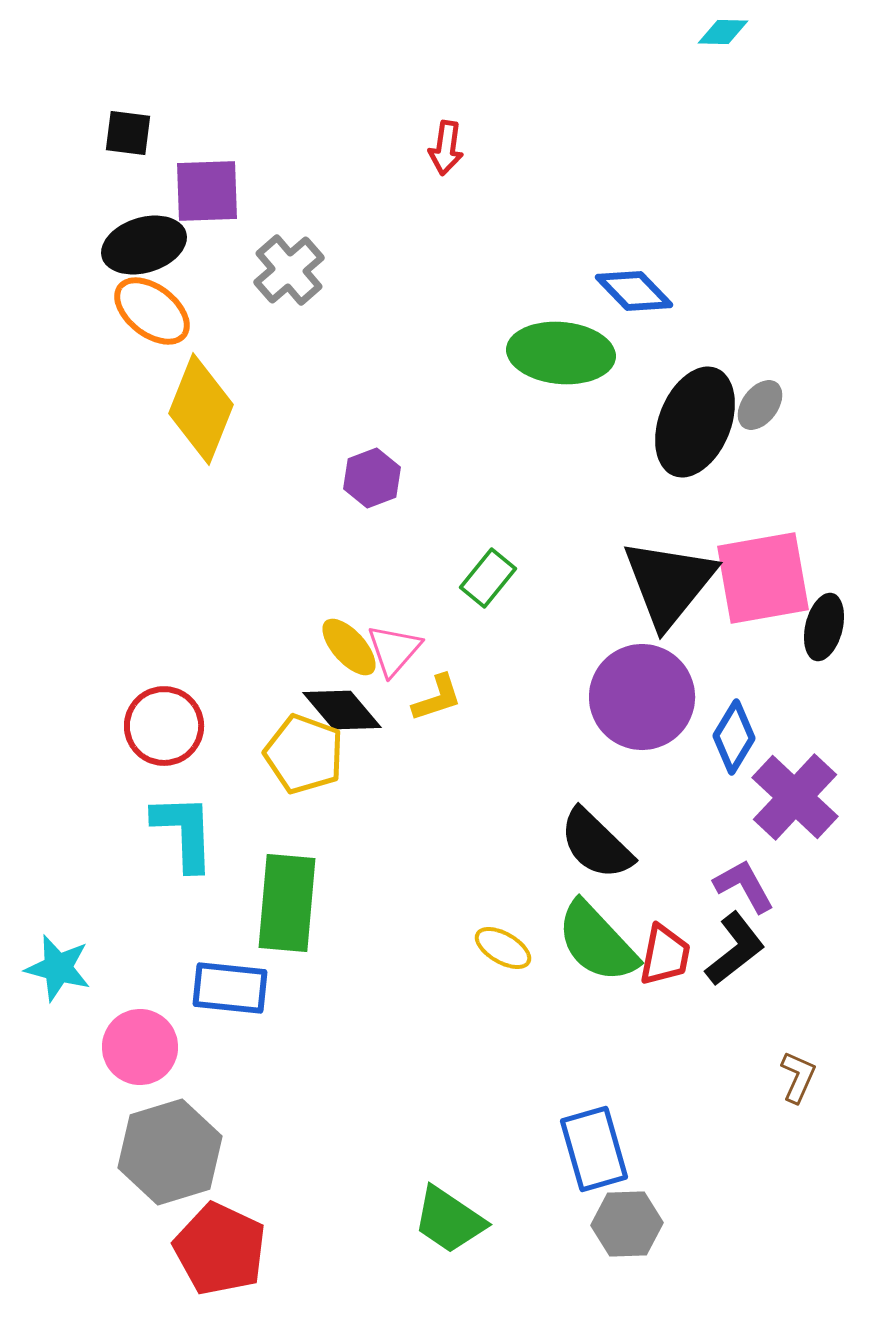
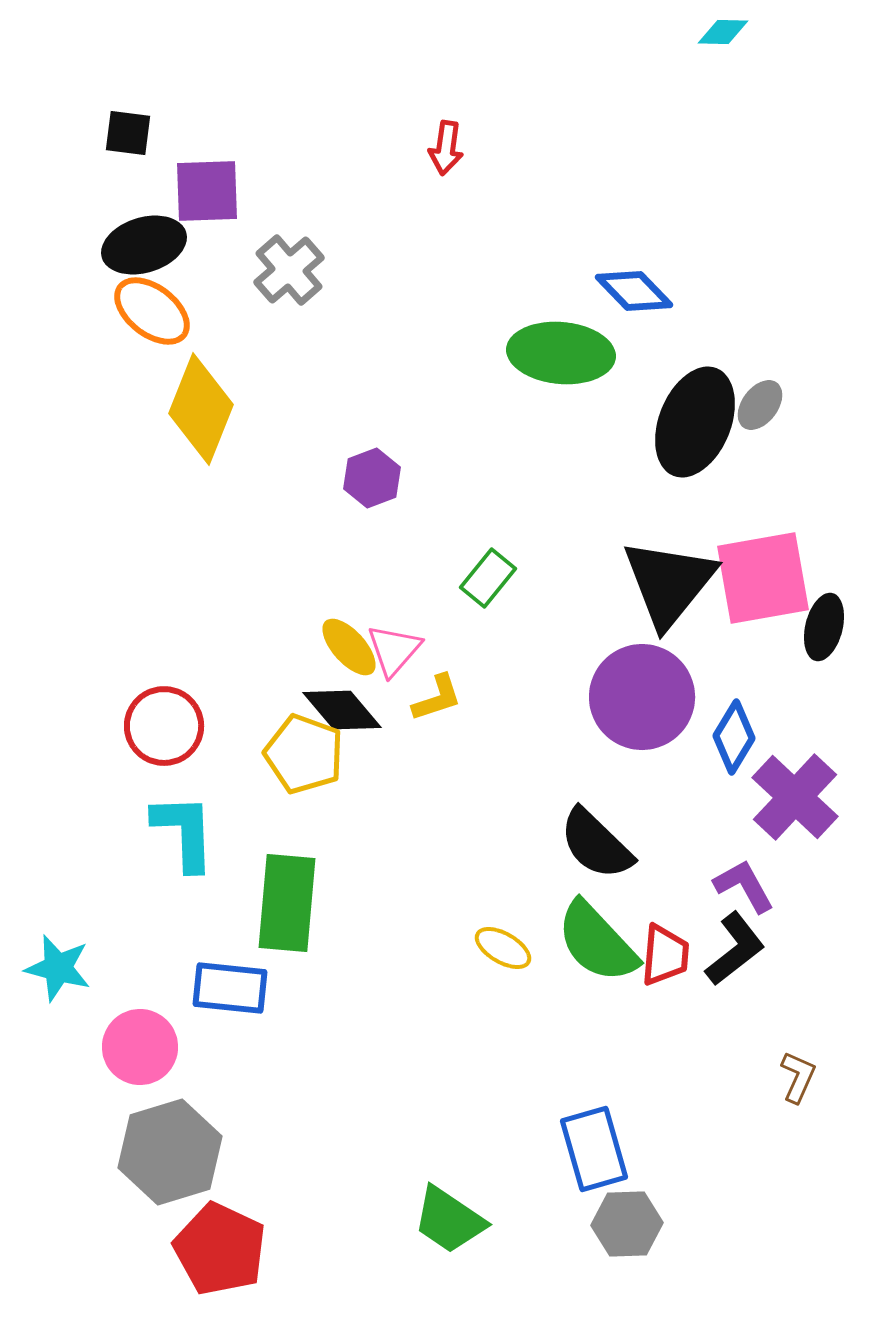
red trapezoid at (665, 955): rotated 6 degrees counterclockwise
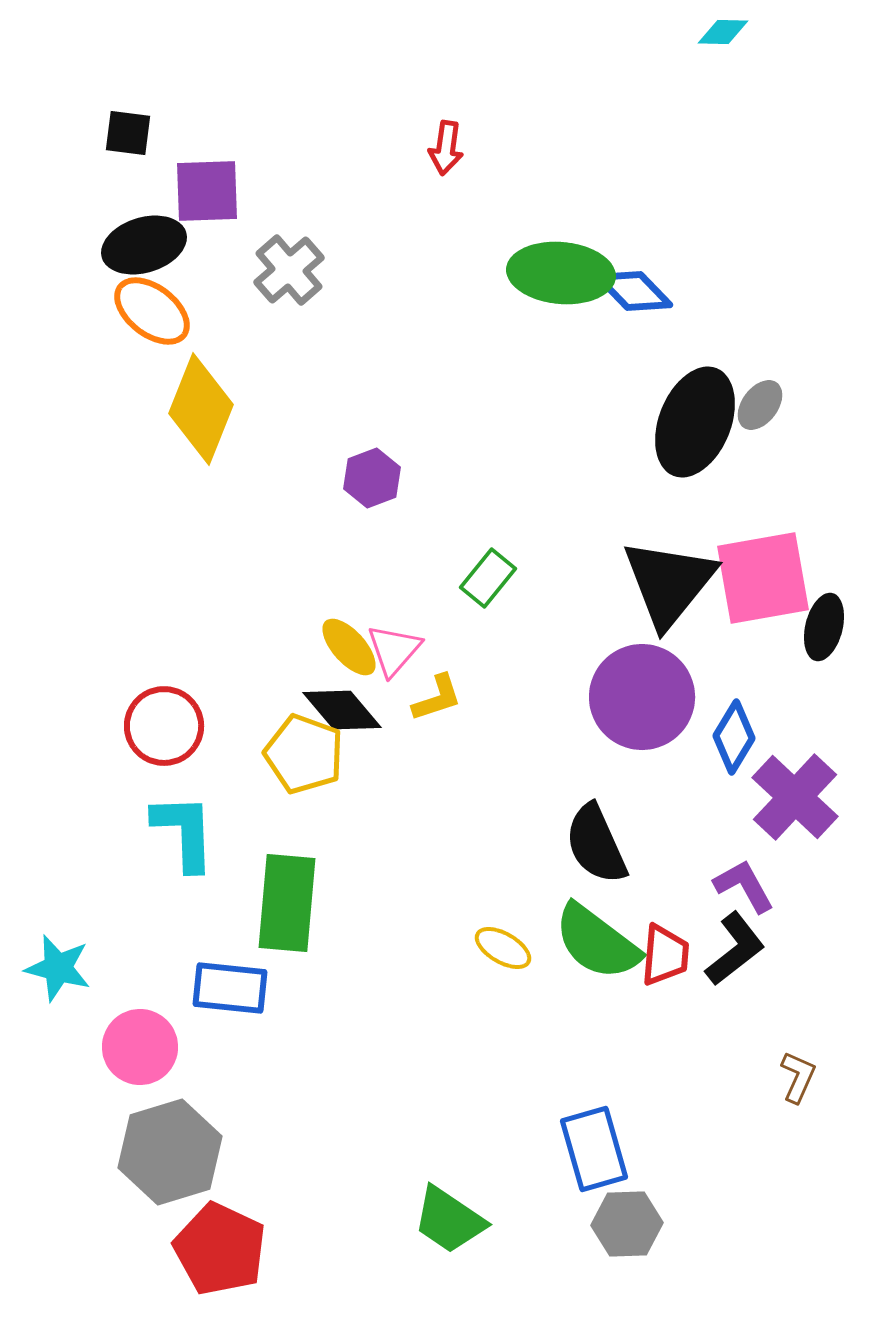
green ellipse at (561, 353): moved 80 px up
black semicircle at (596, 844): rotated 22 degrees clockwise
green semicircle at (597, 942): rotated 10 degrees counterclockwise
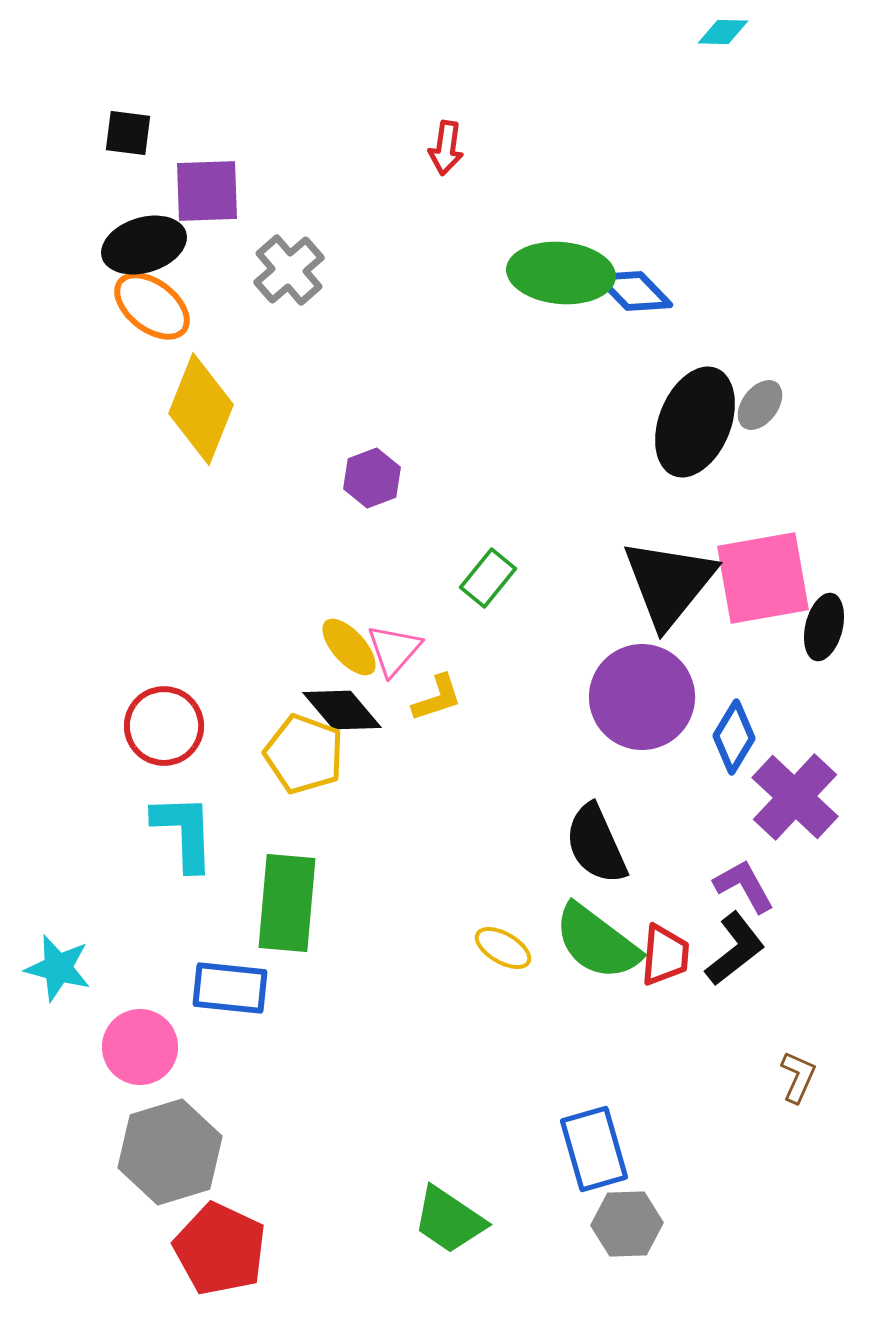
orange ellipse at (152, 311): moved 5 px up
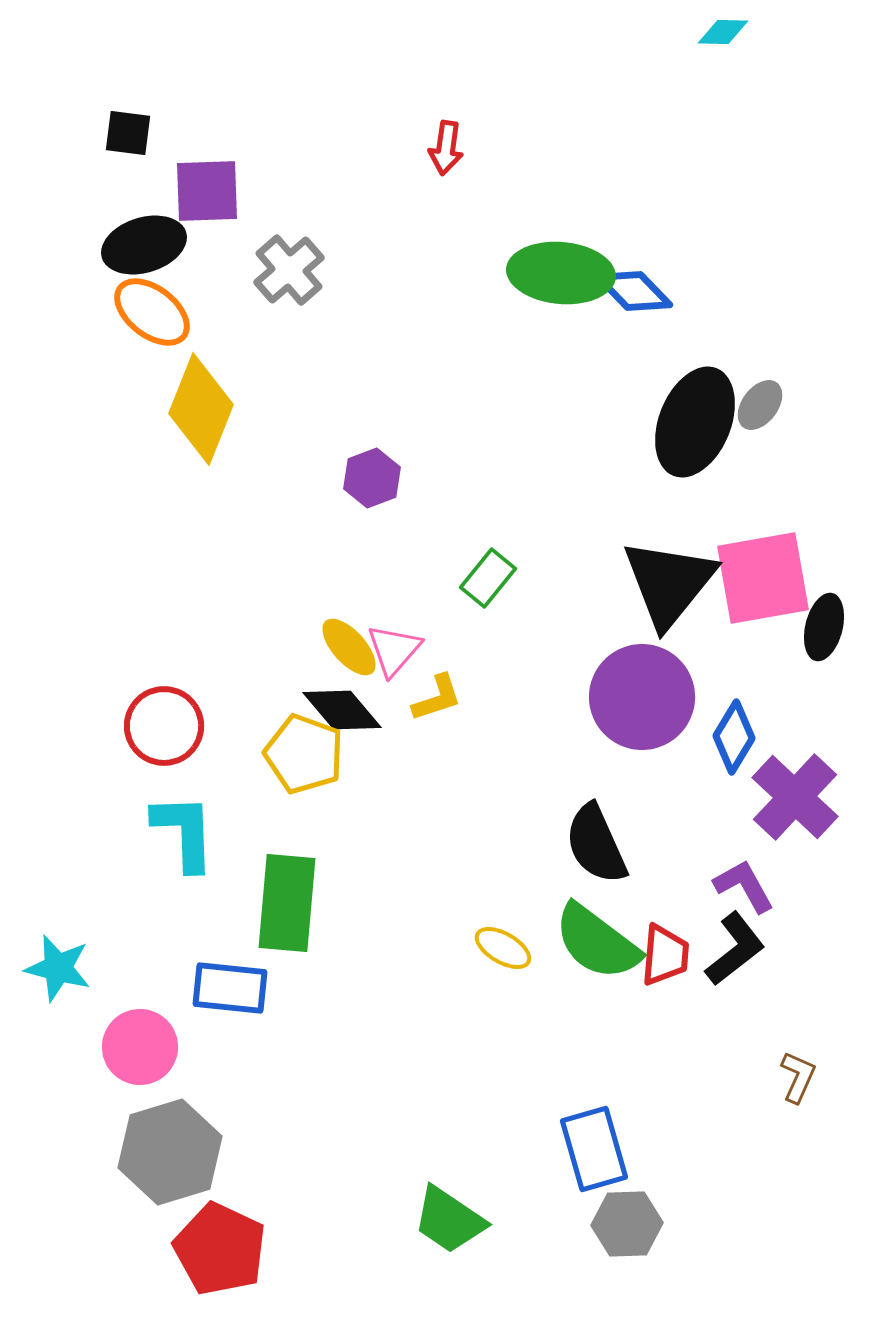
orange ellipse at (152, 306): moved 6 px down
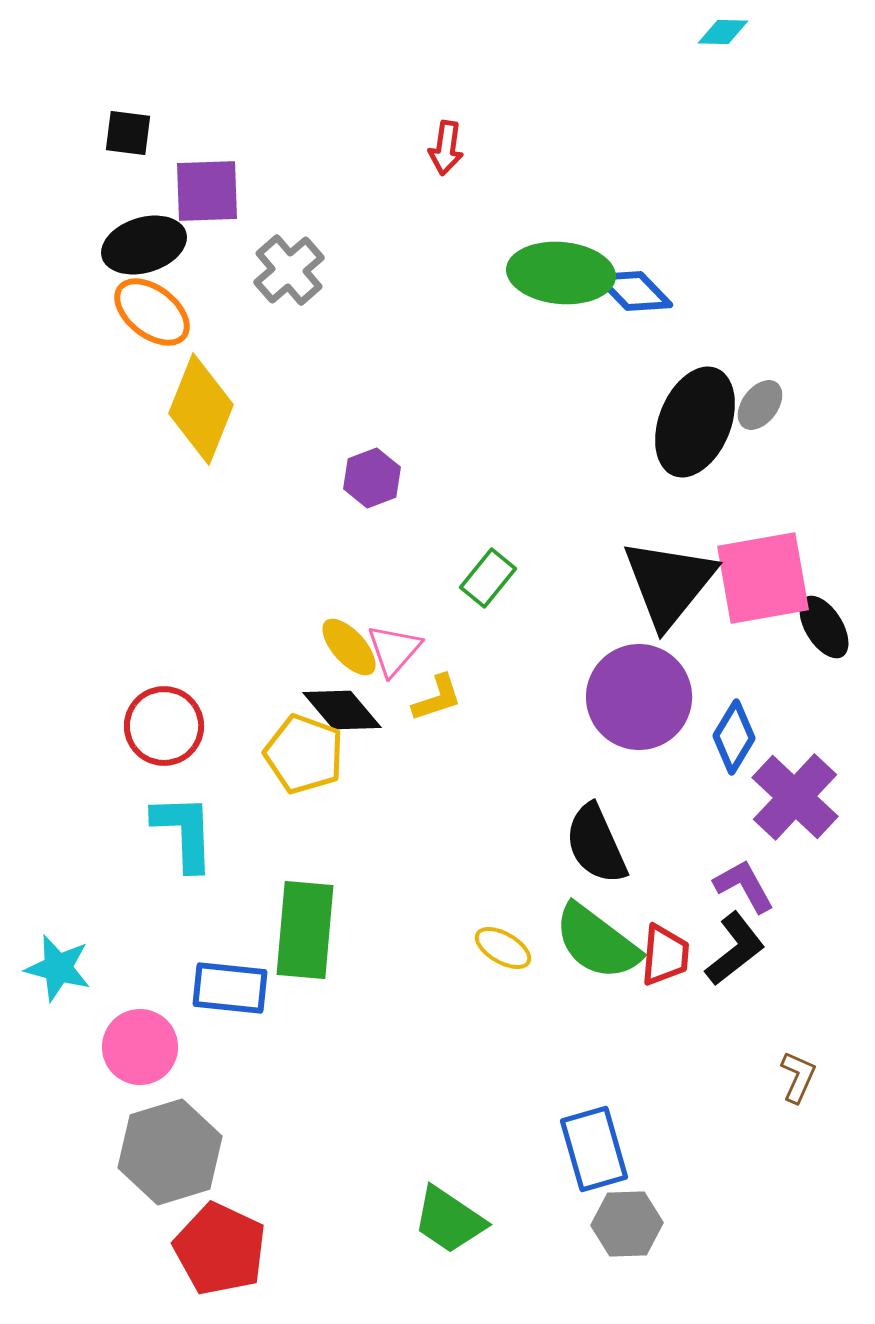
black ellipse at (824, 627): rotated 46 degrees counterclockwise
purple circle at (642, 697): moved 3 px left
green rectangle at (287, 903): moved 18 px right, 27 px down
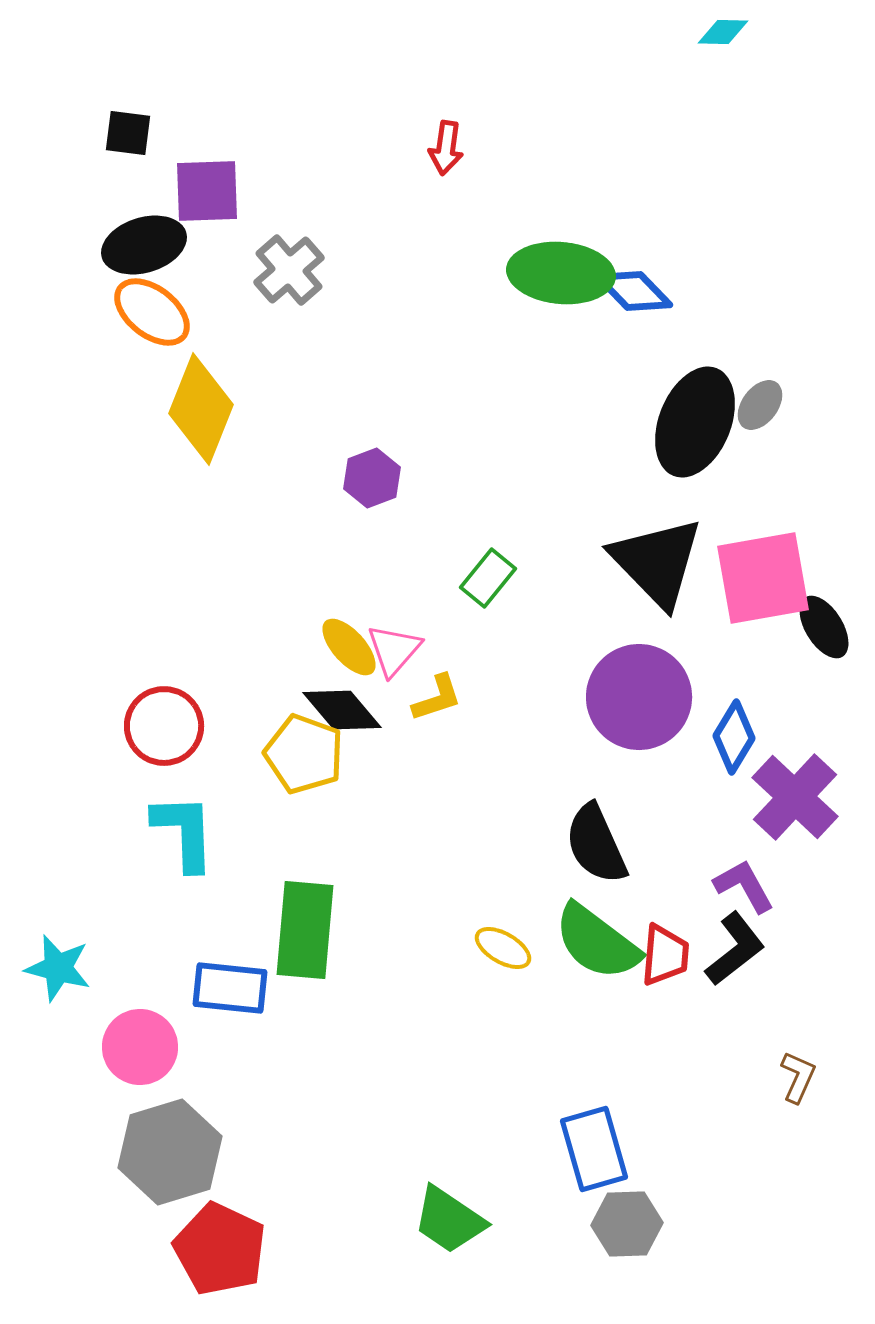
black triangle at (669, 583): moved 12 px left, 21 px up; rotated 23 degrees counterclockwise
